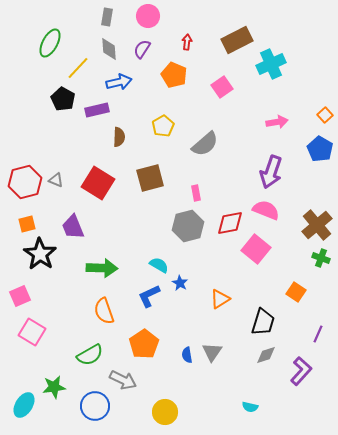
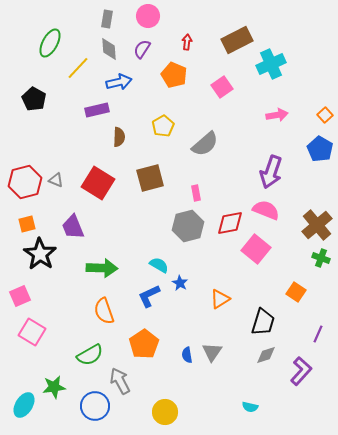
gray rectangle at (107, 17): moved 2 px down
black pentagon at (63, 99): moved 29 px left
pink arrow at (277, 122): moved 7 px up
gray arrow at (123, 380): moved 3 px left, 1 px down; rotated 144 degrees counterclockwise
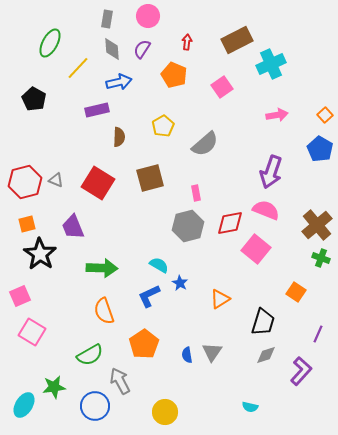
gray diamond at (109, 49): moved 3 px right
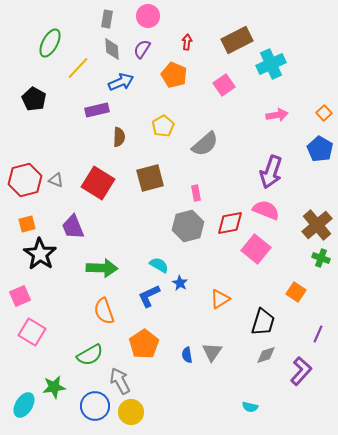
blue arrow at (119, 82): moved 2 px right; rotated 10 degrees counterclockwise
pink square at (222, 87): moved 2 px right, 2 px up
orange square at (325, 115): moved 1 px left, 2 px up
red hexagon at (25, 182): moved 2 px up
yellow circle at (165, 412): moved 34 px left
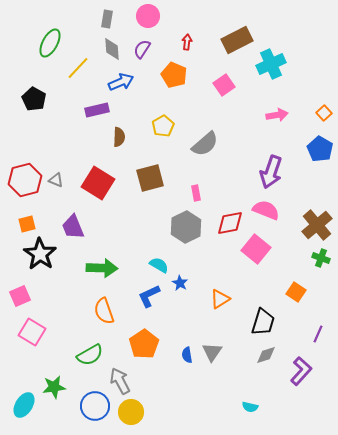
gray hexagon at (188, 226): moved 2 px left, 1 px down; rotated 12 degrees counterclockwise
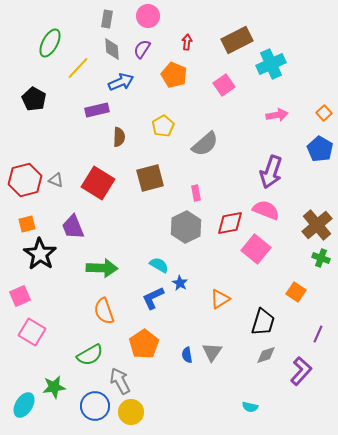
blue L-shape at (149, 296): moved 4 px right, 2 px down
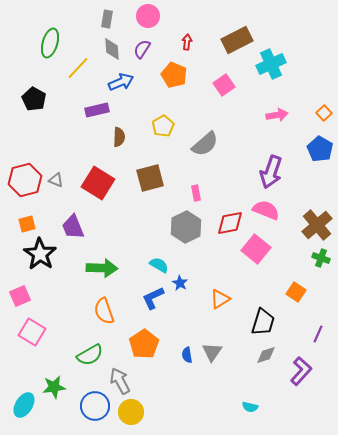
green ellipse at (50, 43): rotated 12 degrees counterclockwise
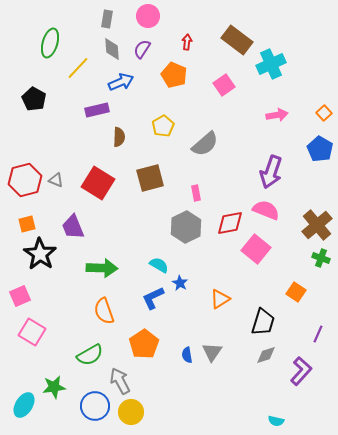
brown rectangle at (237, 40): rotated 64 degrees clockwise
cyan semicircle at (250, 407): moved 26 px right, 14 px down
